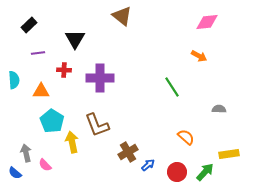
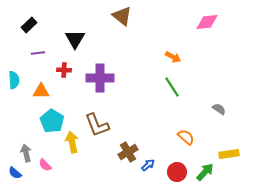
orange arrow: moved 26 px left, 1 px down
gray semicircle: rotated 32 degrees clockwise
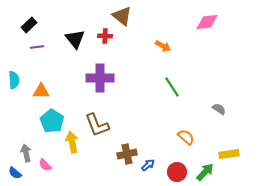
black triangle: rotated 10 degrees counterclockwise
purple line: moved 1 px left, 6 px up
orange arrow: moved 10 px left, 11 px up
red cross: moved 41 px right, 34 px up
brown cross: moved 1 px left, 2 px down; rotated 18 degrees clockwise
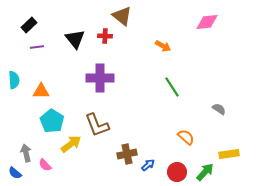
yellow arrow: moved 1 px left, 2 px down; rotated 65 degrees clockwise
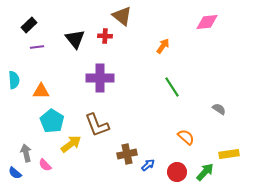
orange arrow: rotated 84 degrees counterclockwise
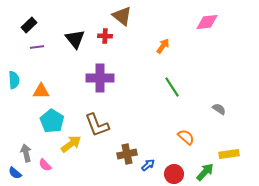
red circle: moved 3 px left, 2 px down
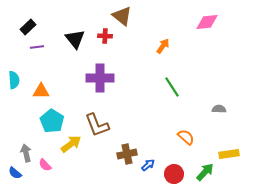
black rectangle: moved 1 px left, 2 px down
gray semicircle: rotated 32 degrees counterclockwise
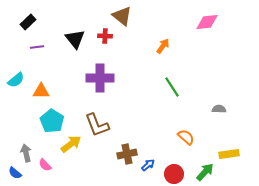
black rectangle: moved 5 px up
cyan semicircle: moved 2 px right; rotated 54 degrees clockwise
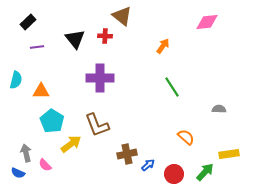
cyan semicircle: rotated 36 degrees counterclockwise
blue semicircle: moved 3 px right; rotated 16 degrees counterclockwise
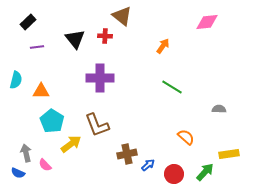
green line: rotated 25 degrees counterclockwise
